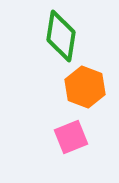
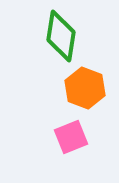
orange hexagon: moved 1 px down
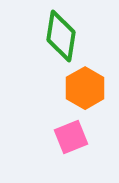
orange hexagon: rotated 9 degrees clockwise
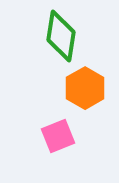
pink square: moved 13 px left, 1 px up
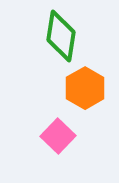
pink square: rotated 24 degrees counterclockwise
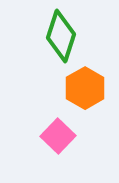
green diamond: rotated 9 degrees clockwise
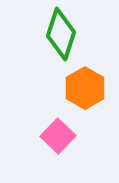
green diamond: moved 2 px up
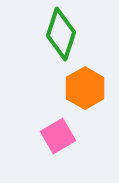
pink square: rotated 16 degrees clockwise
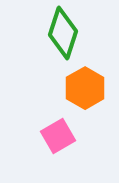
green diamond: moved 2 px right, 1 px up
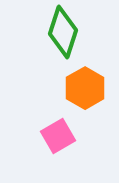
green diamond: moved 1 px up
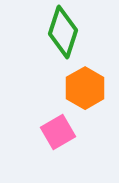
pink square: moved 4 px up
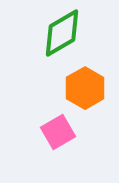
green diamond: moved 1 px left, 1 px down; rotated 42 degrees clockwise
